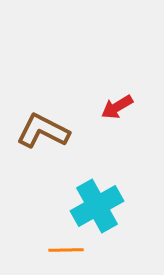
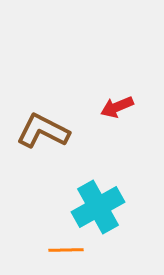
red arrow: rotated 8 degrees clockwise
cyan cross: moved 1 px right, 1 px down
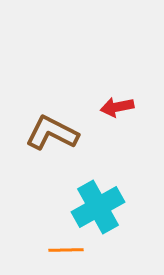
red arrow: rotated 12 degrees clockwise
brown L-shape: moved 9 px right, 2 px down
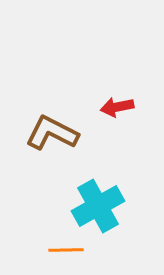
cyan cross: moved 1 px up
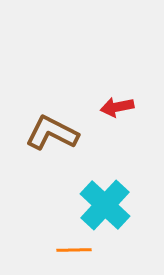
cyan cross: moved 7 px right, 1 px up; rotated 18 degrees counterclockwise
orange line: moved 8 px right
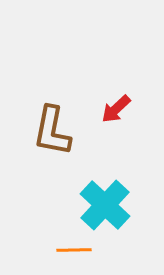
red arrow: moved 1 px left, 2 px down; rotated 32 degrees counterclockwise
brown L-shape: moved 2 px up; rotated 106 degrees counterclockwise
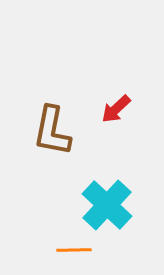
cyan cross: moved 2 px right
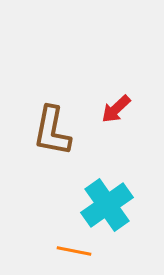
cyan cross: rotated 12 degrees clockwise
orange line: moved 1 px down; rotated 12 degrees clockwise
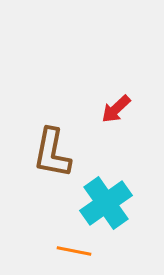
brown L-shape: moved 22 px down
cyan cross: moved 1 px left, 2 px up
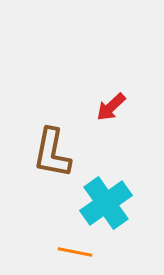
red arrow: moved 5 px left, 2 px up
orange line: moved 1 px right, 1 px down
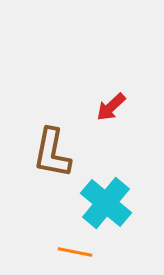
cyan cross: rotated 15 degrees counterclockwise
